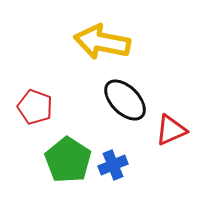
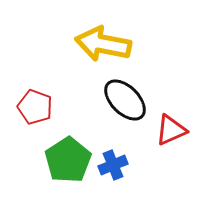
yellow arrow: moved 1 px right, 2 px down
green pentagon: rotated 6 degrees clockwise
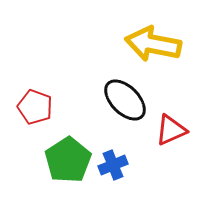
yellow arrow: moved 50 px right
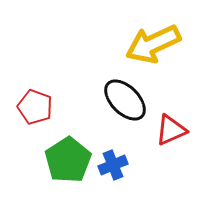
yellow arrow: rotated 36 degrees counterclockwise
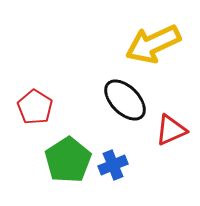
red pentagon: rotated 12 degrees clockwise
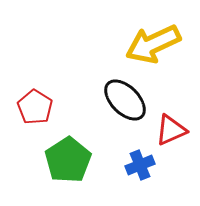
blue cross: moved 27 px right
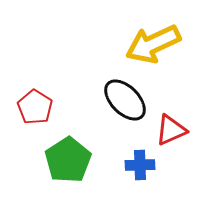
blue cross: rotated 20 degrees clockwise
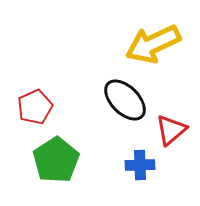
red pentagon: rotated 16 degrees clockwise
red triangle: rotated 16 degrees counterclockwise
green pentagon: moved 12 px left
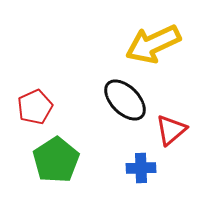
blue cross: moved 1 px right, 3 px down
